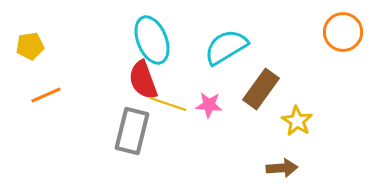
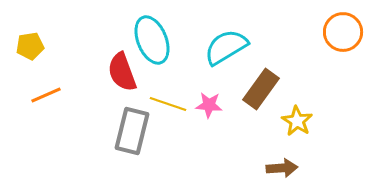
red semicircle: moved 21 px left, 8 px up
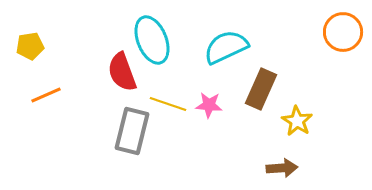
cyan semicircle: rotated 6 degrees clockwise
brown rectangle: rotated 12 degrees counterclockwise
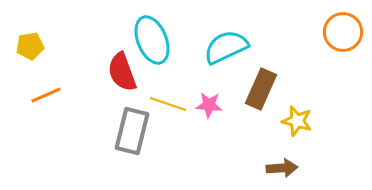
yellow star: rotated 16 degrees counterclockwise
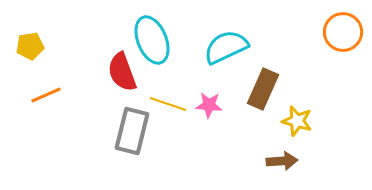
brown rectangle: moved 2 px right
brown arrow: moved 7 px up
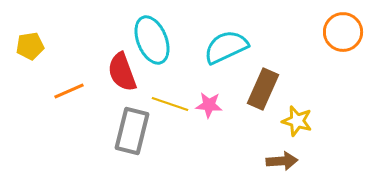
orange line: moved 23 px right, 4 px up
yellow line: moved 2 px right
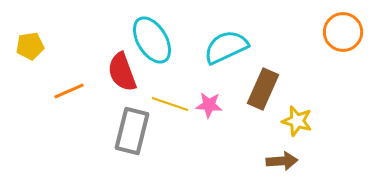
cyan ellipse: rotated 9 degrees counterclockwise
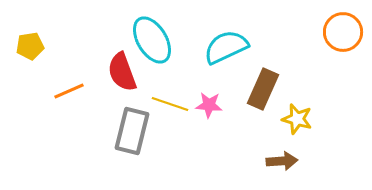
yellow star: moved 2 px up
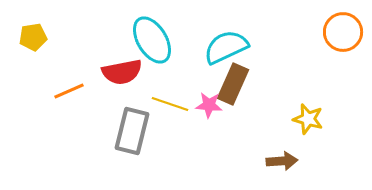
yellow pentagon: moved 3 px right, 9 px up
red semicircle: rotated 81 degrees counterclockwise
brown rectangle: moved 30 px left, 5 px up
yellow star: moved 11 px right
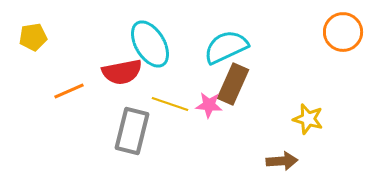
cyan ellipse: moved 2 px left, 4 px down
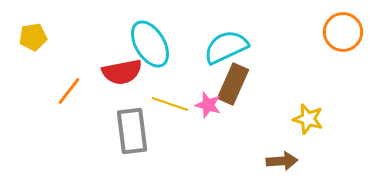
orange line: rotated 28 degrees counterclockwise
pink star: moved 1 px left; rotated 12 degrees clockwise
gray rectangle: rotated 21 degrees counterclockwise
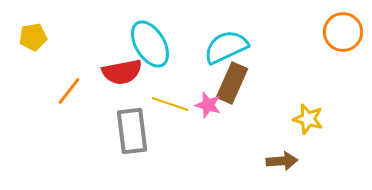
brown rectangle: moved 1 px left, 1 px up
